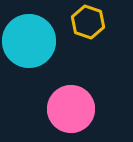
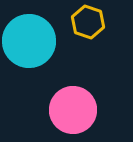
pink circle: moved 2 px right, 1 px down
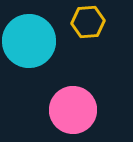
yellow hexagon: rotated 24 degrees counterclockwise
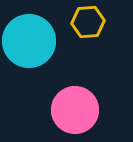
pink circle: moved 2 px right
